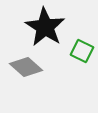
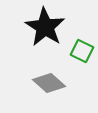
gray diamond: moved 23 px right, 16 px down
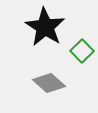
green square: rotated 20 degrees clockwise
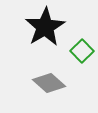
black star: rotated 9 degrees clockwise
